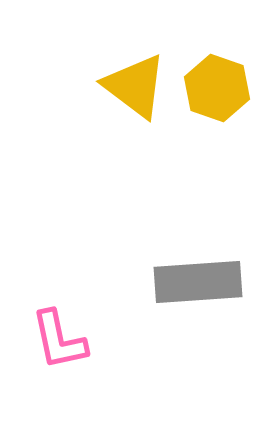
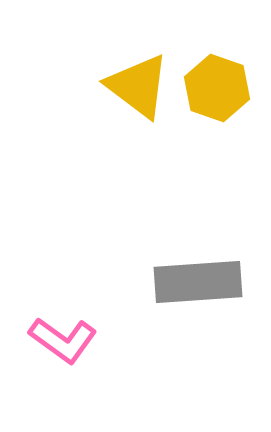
yellow triangle: moved 3 px right
pink L-shape: moved 4 px right; rotated 42 degrees counterclockwise
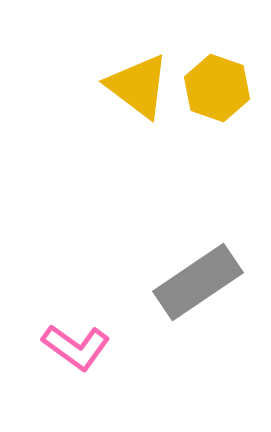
gray rectangle: rotated 30 degrees counterclockwise
pink L-shape: moved 13 px right, 7 px down
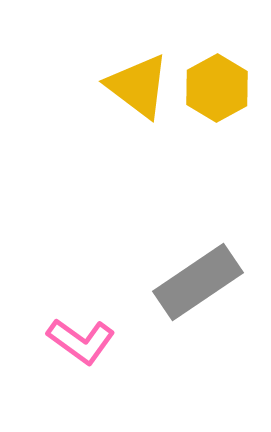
yellow hexagon: rotated 12 degrees clockwise
pink L-shape: moved 5 px right, 6 px up
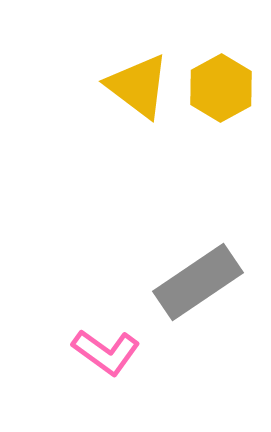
yellow hexagon: moved 4 px right
pink L-shape: moved 25 px right, 11 px down
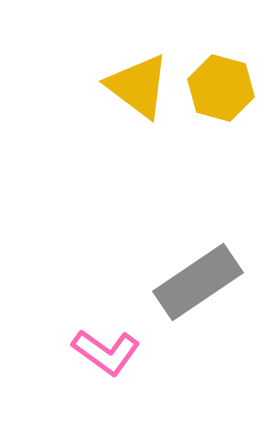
yellow hexagon: rotated 16 degrees counterclockwise
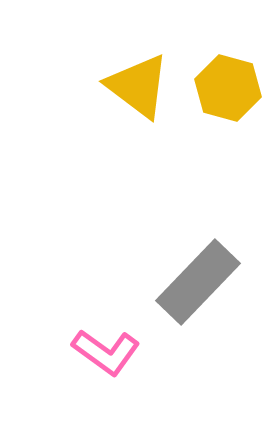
yellow hexagon: moved 7 px right
gray rectangle: rotated 12 degrees counterclockwise
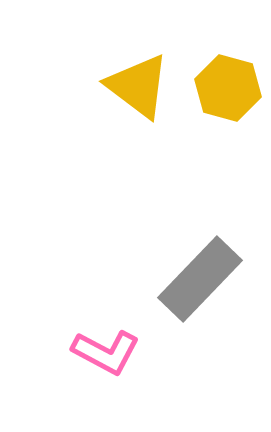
gray rectangle: moved 2 px right, 3 px up
pink L-shape: rotated 8 degrees counterclockwise
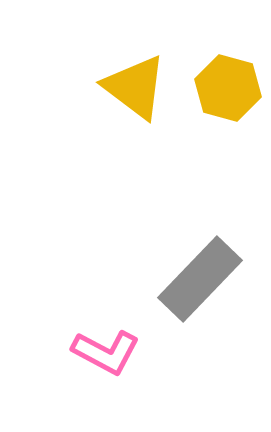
yellow triangle: moved 3 px left, 1 px down
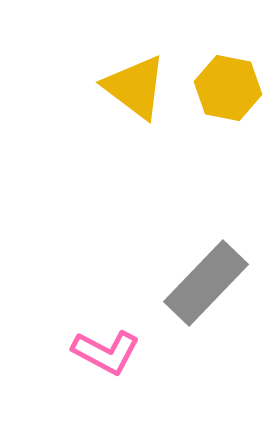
yellow hexagon: rotated 4 degrees counterclockwise
gray rectangle: moved 6 px right, 4 px down
